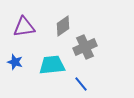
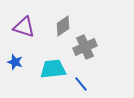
purple triangle: rotated 25 degrees clockwise
cyan trapezoid: moved 1 px right, 4 px down
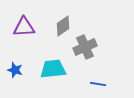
purple triangle: rotated 20 degrees counterclockwise
blue star: moved 8 px down
blue line: moved 17 px right; rotated 42 degrees counterclockwise
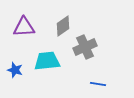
cyan trapezoid: moved 6 px left, 8 px up
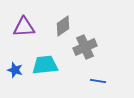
cyan trapezoid: moved 2 px left, 4 px down
blue line: moved 3 px up
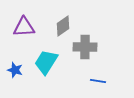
gray cross: rotated 25 degrees clockwise
cyan trapezoid: moved 1 px right, 3 px up; rotated 52 degrees counterclockwise
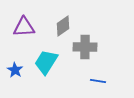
blue star: rotated 14 degrees clockwise
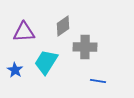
purple triangle: moved 5 px down
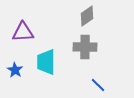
gray diamond: moved 24 px right, 10 px up
purple triangle: moved 1 px left
cyan trapezoid: rotated 32 degrees counterclockwise
blue line: moved 4 px down; rotated 35 degrees clockwise
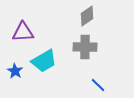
cyan trapezoid: moved 2 px left, 1 px up; rotated 120 degrees counterclockwise
blue star: moved 1 px down
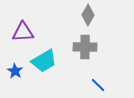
gray diamond: moved 1 px right, 1 px up; rotated 25 degrees counterclockwise
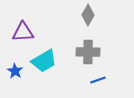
gray cross: moved 3 px right, 5 px down
blue line: moved 5 px up; rotated 63 degrees counterclockwise
